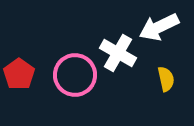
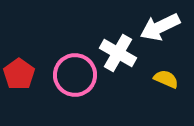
white arrow: moved 1 px right
yellow semicircle: rotated 55 degrees counterclockwise
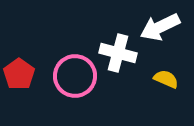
white cross: rotated 15 degrees counterclockwise
pink circle: moved 1 px down
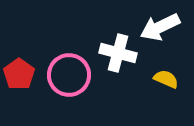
pink circle: moved 6 px left, 1 px up
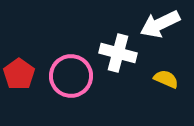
white arrow: moved 3 px up
pink circle: moved 2 px right, 1 px down
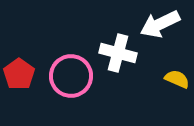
yellow semicircle: moved 11 px right
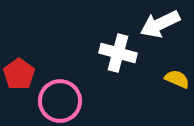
pink circle: moved 11 px left, 25 px down
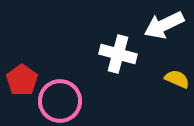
white arrow: moved 4 px right, 1 px down
white cross: moved 1 px down
red pentagon: moved 3 px right, 6 px down
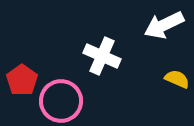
white cross: moved 16 px left, 2 px down; rotated 9 degrees clockwise
pink circle: moved 1 px right
